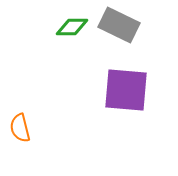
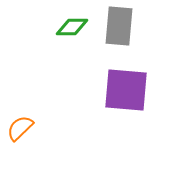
gray rectangle: moved 1 px down; rotated 69 degrees clockwise
orange semicircle: rotated 60 degrees clockwise
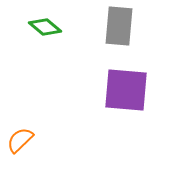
green diamond: moved 27 px left; rotated 40 degrees clockwise
orange semicircle: moved 12 px down
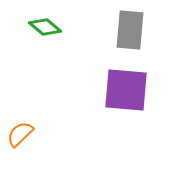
gray rectangle: moved 11 px right, 4 px down
orange semicircle: moved 6 px up
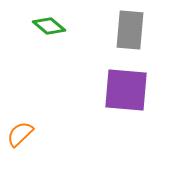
green diamond: moved 4 px right, 1 px up
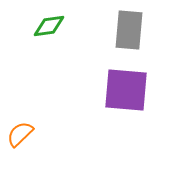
green diamond: rotated 48 degrees counterclockwise
gray rectangle: moved 1 px left
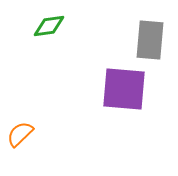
gray rectangle: moved 21 px right, 10 px down
purple square: moved 2 px left, 1 px up
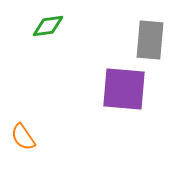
green diamond: moved 1 px left
orange semicircle: moved 3 px right, 3 px down; rotated 80 degrees counterclockwise
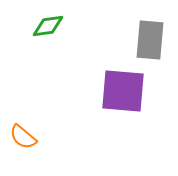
purple square: moved 1 px left, 2 px down
orange semicircle: rotated 16 degrees counterclockwise
